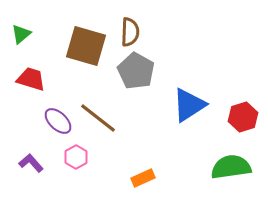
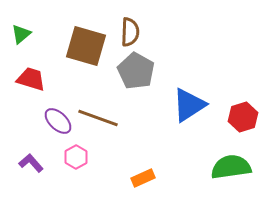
brown line: rotated 18 degrees counterclockwise
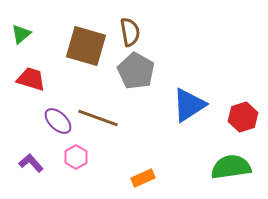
brown semicircle: rotated 12 degrees counterclockwise
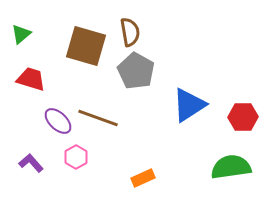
red hexagon: rotated 16 degrees clockwise
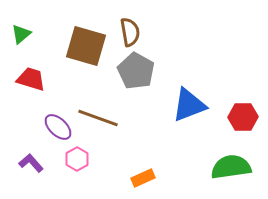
blue triangle: rotated 12 degrees clockwise
purple ellipse: moved 6 px down
pink hexagon: moved 1 px right, 2 px down
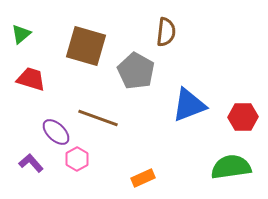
brown semicircle: moved 36 px right; rotated 16 degrees clockwise
purple ellipse: moved 2 px left, 5 px down
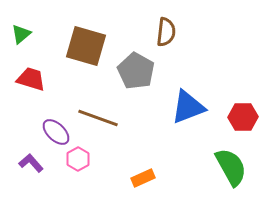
blue triangle: moved 1 px left, 2 px down
pink hexagon: moved 1 px right
green semicircle: rotated 69 degrees clockwise
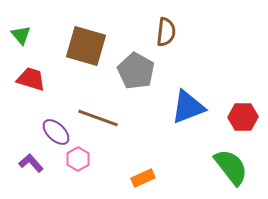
green triangle: moved 1 px down; rotated 30 degrees counterclockwise
green semicircle: rotated 9 degrees counterclockwise
